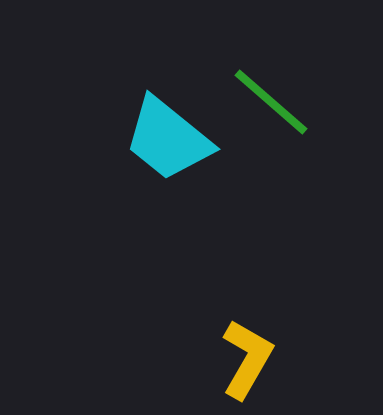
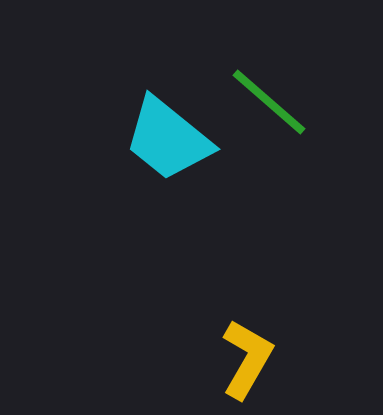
green line: moved 2 px left
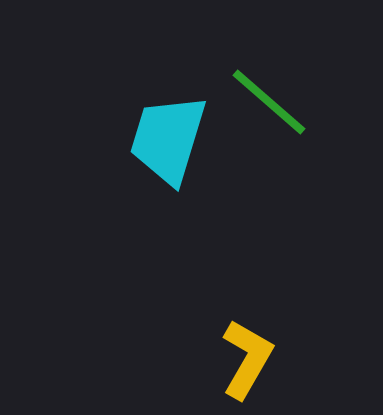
cyan trapezoid: rotated 68 degrees clockwise
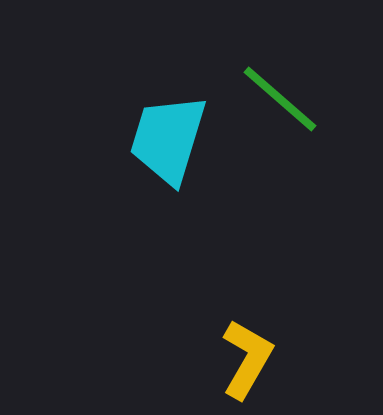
green line: moved 11 px right, 3 px up
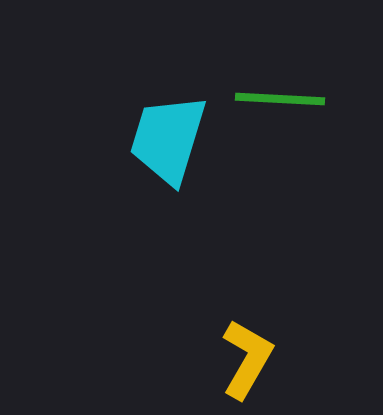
green line: rotated 38 degrees counterclockwise
